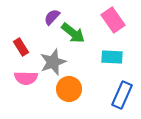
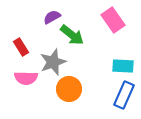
purple semicircle: rotated 18 degrees clockwise
green arrow: moved 1 px left, 2 px down
cyan rectangle: moved 11 px right, 9 px down
blue rectangle: moved 2 px right
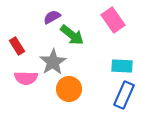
red rectangle: moved 4 px left, 1 px up
gray star: rotated 12 degrees counterclockwise
cyan rectangle: moved 1 px left
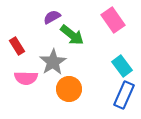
cyan rectangle: rotated 50 degrees clockwise
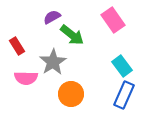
orange circle: moved 2 px right, 5 px down
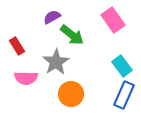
gray star: moved 3 px right
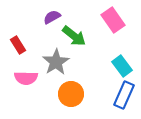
green arrow: moved 2 px right, 1 px down
red rectangle: moved 1 px right, 1 px up
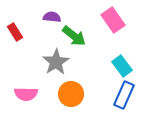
purple semicircle: rotated 36 degrees clockwise
red rectangle: moved 3 px left, 13 px up
pink semicircle: moved 16 px down
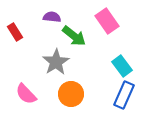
pink rectangle: moved 6 px left, 1 px down
pink semicircle: rotated 45 degrees clockwise
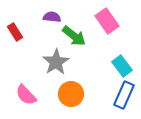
pink semicircle: moved 1 px down
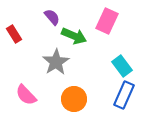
purple semicircle: rotated 42 degrees clockwise
pink rectangle: rotated 60 degrees clockwise
red rectangle: moved 1 px left, 2 px down
green arrow: rotated 15 degrees counterclockwise
orange circle: moved 3 px right, 5 px down
